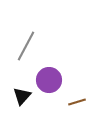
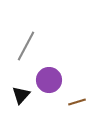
black triangle: moved 1 px left, 1 px up
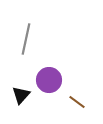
gray line: moved 7 px up; rotated 16 degrees counterclockwise
brown line: rotated 54 degrees clockwise
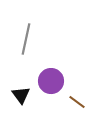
purple circle: moved 2 px right, 1 px down
black triangle: rotated 18 degrees counterclockwise
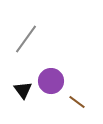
gray line: rotated 24 degrees clockwise
black triangle: moved 2 px right, 5 px up
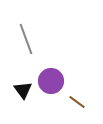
gray line: rotated 56 degrees counterclockwise
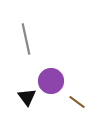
gray line: rotated 8 degrees clockwise
black triangle: moved 4 px right, 7 px down
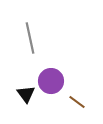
gray line: moved 4 px right, 1 px up
black triangle: moved 1 px left, 3 px up
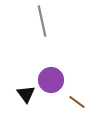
gray line: moved 12 px right, 17 px up
purple circle: moved 1 px up
